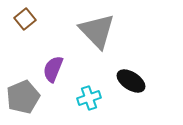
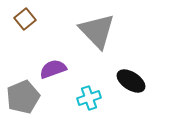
purple semicircle: rotated 48 degrees clockwise
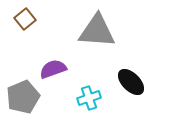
gray triangle: rotated 42 degrees counterclockwise
black ellipse: moved 1 px down; rotated 12 degrees clockwise
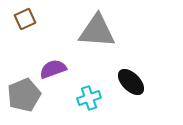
brown square: rotated 15 degrees clockwise
gray pentagon: moved 1 px right, 2 px up
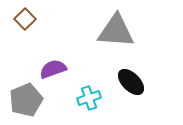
brown square: rotated 20 degrees counterclockwise
gray triangle: moved 19 px right
gray pentagon: moved 2 px right, 5 px down
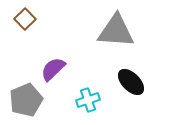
purple semicircle: rotated 24 degrees counterclockwise
cyan cross: moved 1 px left, 2 px down
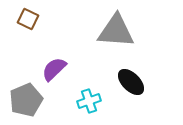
brown square: moved 3 px right; rotated 20 degrees counterclockwise
purple semicircle: moved 1 px right
cyan cross: moved 1 px right, 1 px down
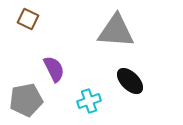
purple semicircle: rotated 108 degrees clockwise
black ellipse: moved 1 px left, 1 px up
gray pentagon: rotated 12 degrees clockwise
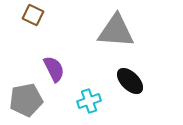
brown square: moved 5 px right, 4 px up
